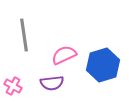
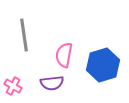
pink semicircle: rotated 55 degrees counterclockwise
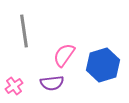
gray line: moved 4 px up
pink semicircle: rotated 25 degrees clockwise
pink cross: moved 1 px right; rotated 24 degrees clockwise
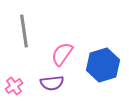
pink semicircle: moved 2 px left, 1 px up
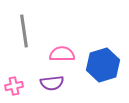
pink semicircle: rotated 55 degrees clockwise
pink cross: rotated 24 degrees clockwise
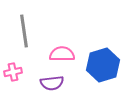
pink cross: moved 1 px left, 14 px up
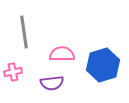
gray line: moved 1 px down
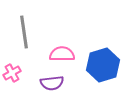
pink cross: moved 1 px left, 1 px down; rotated 18 degrees counterclockwise
